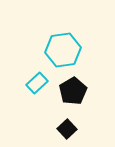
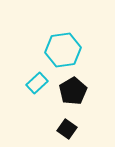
black square: rotated 12 degrees counterclockwise
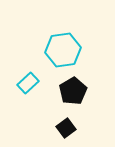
cyan rectangle: moved 9 px left
black square: moved 1 px left, 1 px up; rotated 18 degrees clockwise
